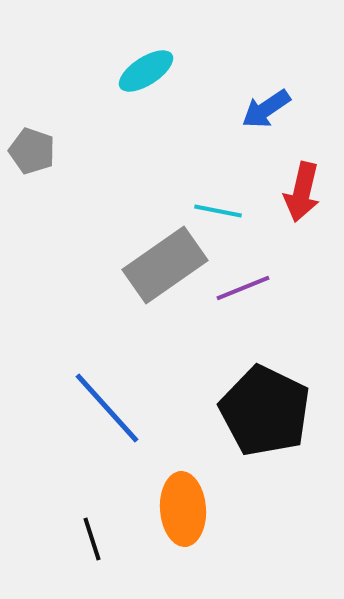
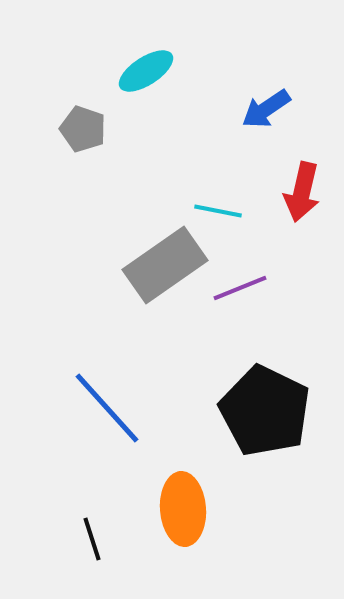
gray pentagon: moved 51 px right, 22 px up
purple line: moved 3 px left
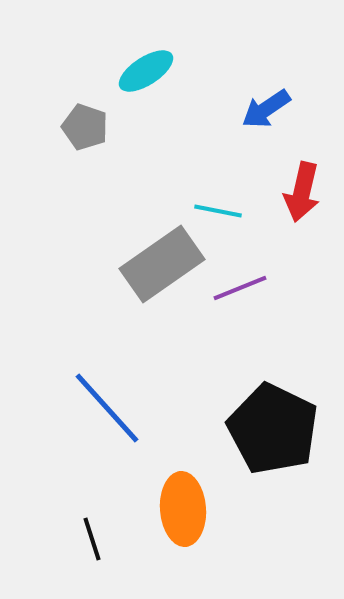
gray pentagon: moved 2 px right, 2 px up
gray rectangle: moved 3 px left, 1 px up
black pentagon: moved 8 px right, 18 px down
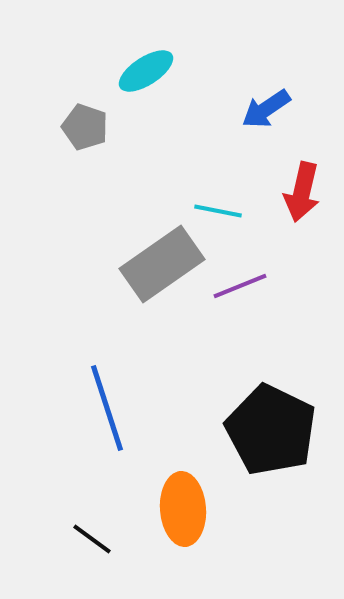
purple line: moved 2 px up
blue line: rotated 24 degrees clockwise
black pentagon: moved 2 px left, 1 px down
black line: rotated 36 degrees counterclockwise
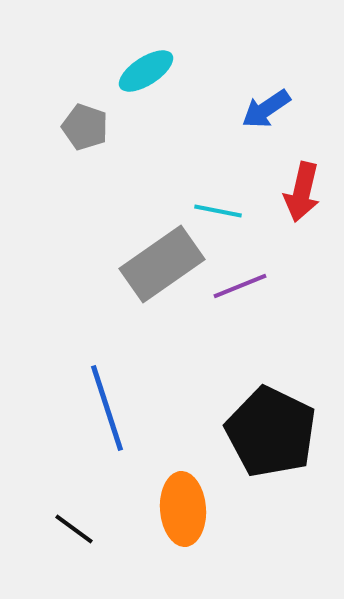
black pentagon: moved 2 px down
black line: moved 18 px left, 10 px up
